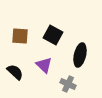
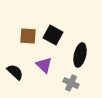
brown square: moved 8 px right
gray cross: moved 3 px right, 1 px up
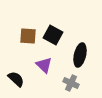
black semicircle: moved 1 px right, 7 px down
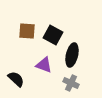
brown square: moved 1 px left, 5 px up
black ellipse: moved 8 px left
purple triangle: rotated 24 degrees counterclockwise
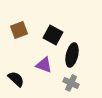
brown square: moved 8 px left, 1 px up; rotated 24 degrees counterclockwise
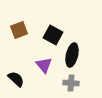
purple triangle: rotated 30 degrees clockwise
gray cross: rotated 21 degrees counterclockwise
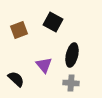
black square: moved 13 px up
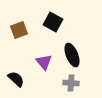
black ellipse: rotated 35 degrees counterclockwise
purple triangle: moved 3 px up
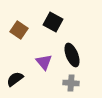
brown square: rotated 36 degrees counterclockwise
black semicircle: moved 1 px left; rotated 78 degrees counterclockwise
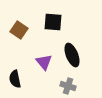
black square: rotated 24 degrees counterclockwise
black semicircle: rotated 66 degrees counterclockwise
gray cross: moved 3 px left, 3 px down; rotated 14 degrees clockwise
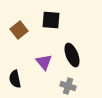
black square: moved 2 px left, 2 px up
brown square: rotated 18 degrees clockwise
